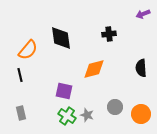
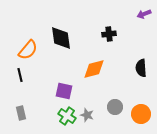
purple arrow: moved 1 px right
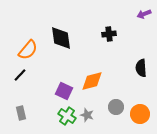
orange diamond: moved 2 px left, 12 px down
black line: rotated 56 degrees clockwise
purple square: rotated 12 degrees clockwise
gray circle: moved 1 px right
orange circle: moved 1 px left
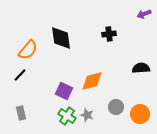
black semicircle: rotated 90 degrees clockwise
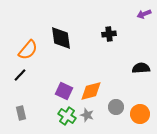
orange diamond: moved 1 px left, 10 px down
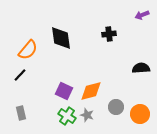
purple arrow: moved 2 px left, 1 px down
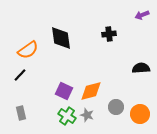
orange semicircle: rotated 15 degrees clockwise
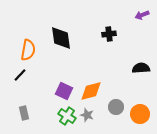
orange semicircle: rotated 45 degrees counterclockwise
gray rectangle: moved 3 px right
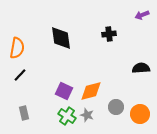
orange semicircle: moved 11 px left, 2 px up
